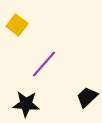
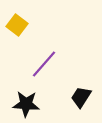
black trapezoid: moved 6 px left; rotated 15 degrees counterclockwise
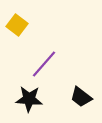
black trapezoid: rotated 85 degrees counterclockwise
black star: moved 3 px right, 5 px up
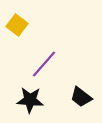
black star: moved 1 px right, 1 px down
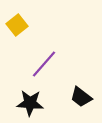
yellow square: rotated 15 degrees clockwise
black star: moved 3 px down
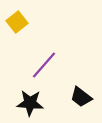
yellow square: moved 3 px up
purple line: moved 1 px down
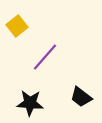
yellow square: moved 4 px down
purple line: moved 1 px right, 8 px up
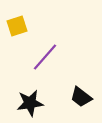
yellow square: rotated 20 degrees clockwise
black star: rotated 12 degrees counterclockwise
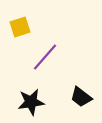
yellow square: moved 3 px right, 1 px down
black star: moved 1 px right, 1 px up
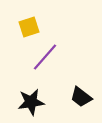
yellow square: moved 9 px right
